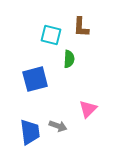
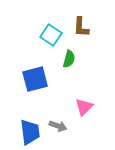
cyan square: rotated 20 degrees clockwise
green semicircle: rotated 12 degrees clockwise
pink triangle: moved 4 px left, 2 px up
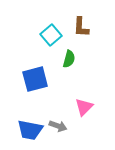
cyan square: rotated 15 degrees clockwise
blue trapezoid: moved 2 px up; rotated 108 degrees clockwise
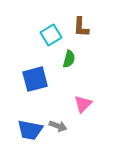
cyan square: rotated 10 degrees clockwise
pink triangle: moved 1 px left, 3 px up
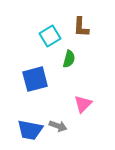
cyan square: moved 1 px left, 1 px down
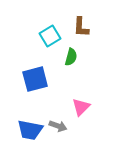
green semicircle: moved 2 px right, 2 px up
pink triangle: moved 2 px left, 3 px down
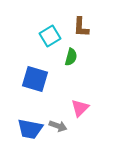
blue square: rotated 32 degrees clockwise
pink triangle: moved 1 px left, 1 px down
blue trapezoid: moved 1 px up
